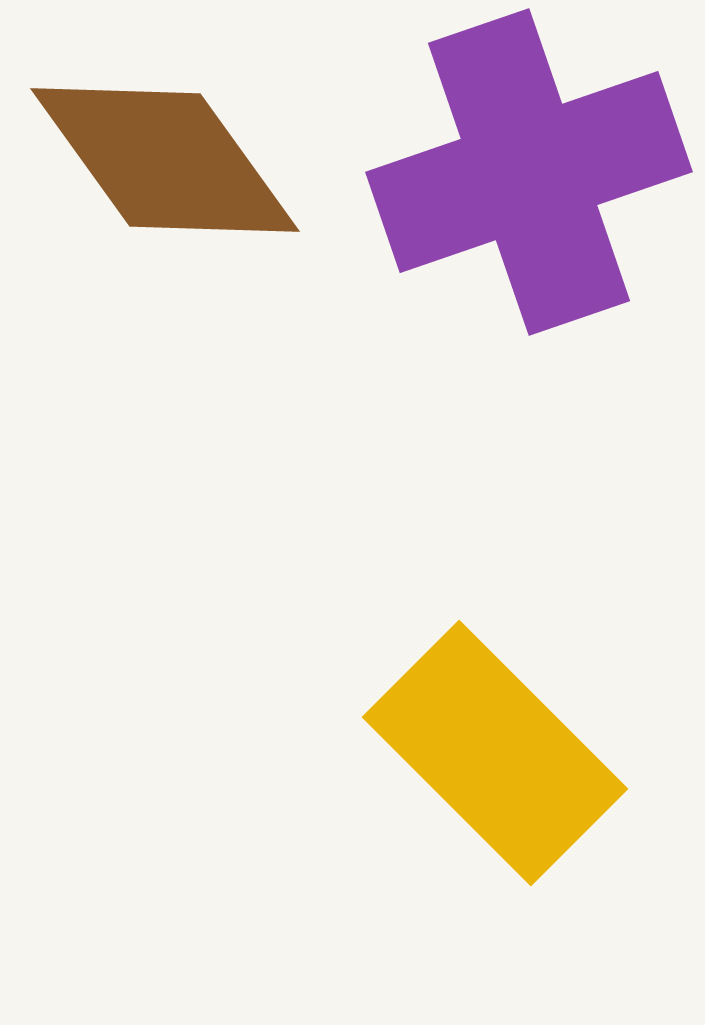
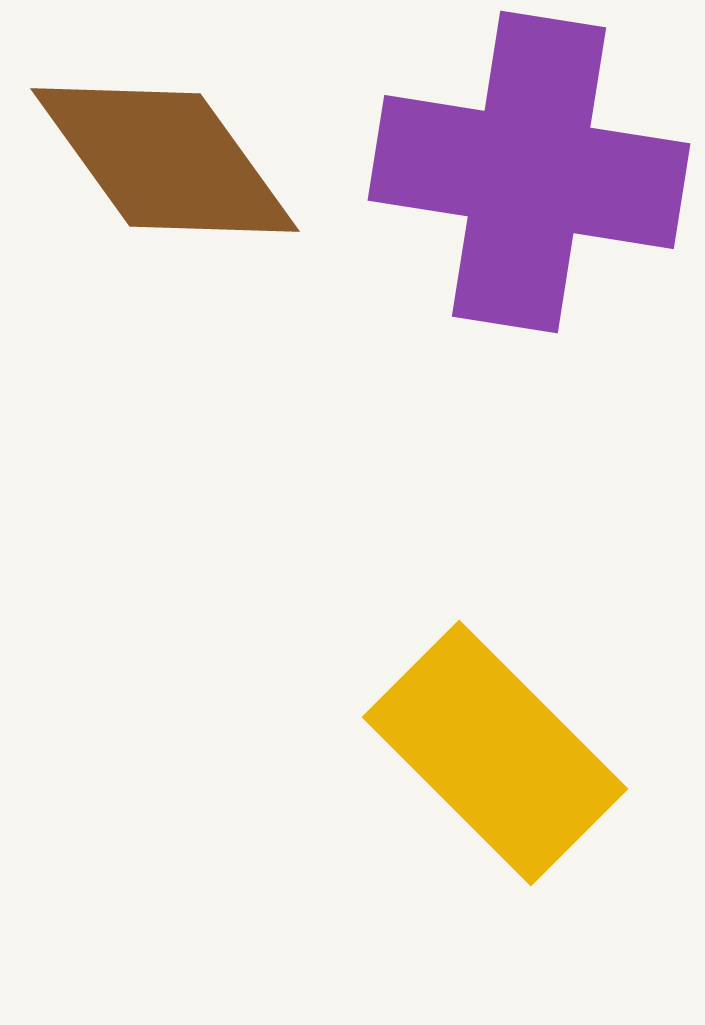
purple cross: rotated 28 degrees clockwise
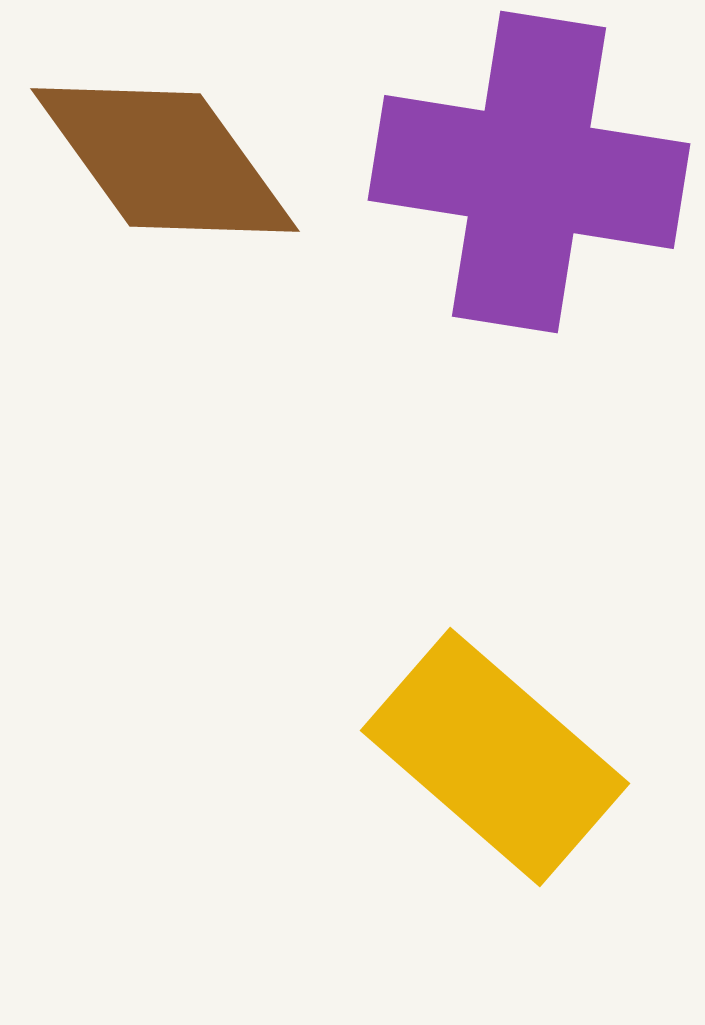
yellow rectangle: moved 4 px down; rotated 4 degrees counterclockwise
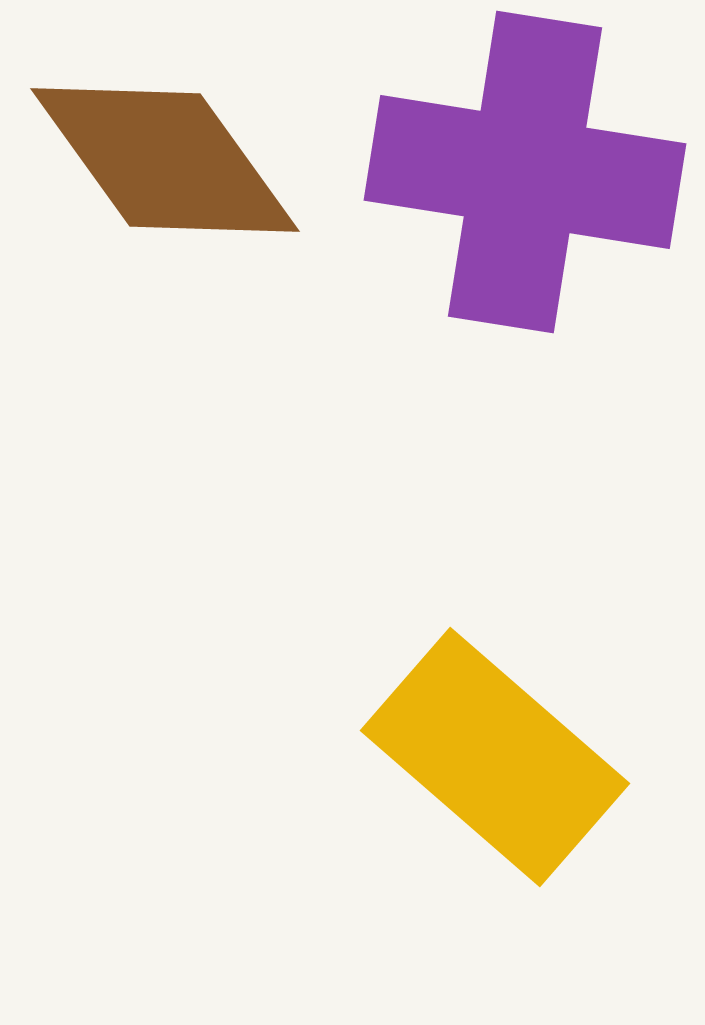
purple cross: moved 4 px left
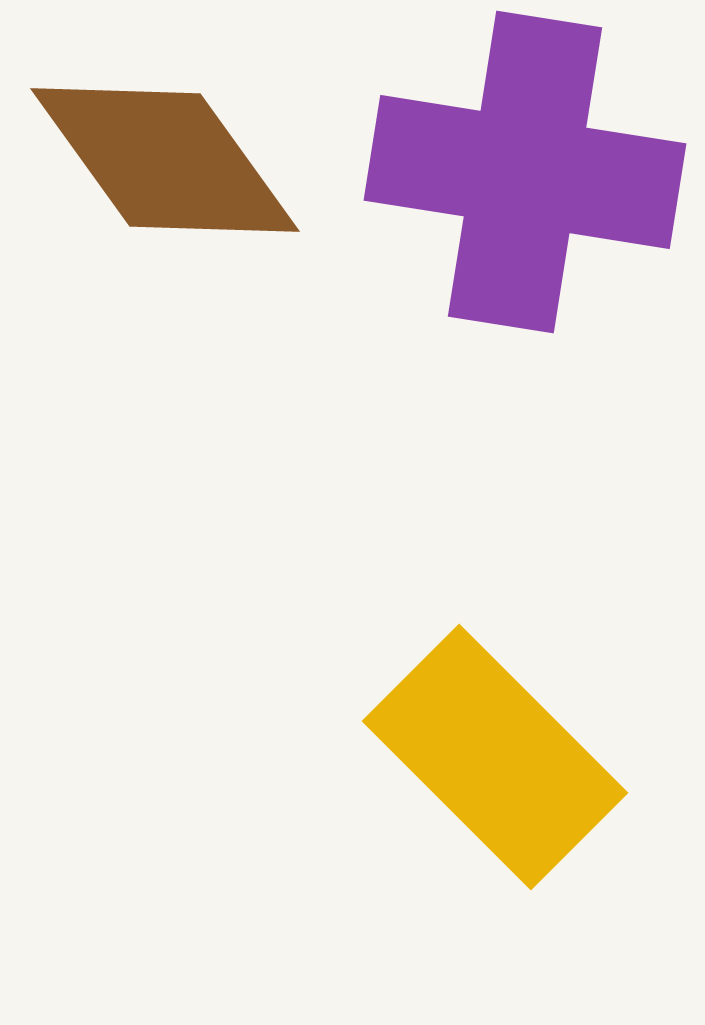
yellow rectangle: rotated 4 degrees clockwise
